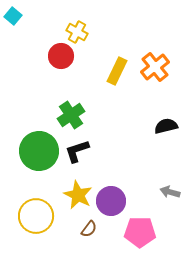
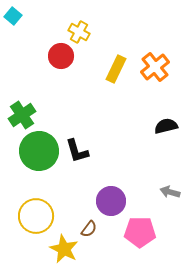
yellow cross: moved 2 px right
yellow rectangle: moved 1 px left, 2 px up
green cross: moved 49 px left
black L-shape: rotated 88 degrees counterclockwise
yellow star: moved 14 px left, 54 px down
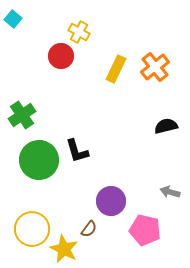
cyan square: moved 3 px down
green circle: moved 9 px down
yellow circle: moved 4 px left, 13 px down
pink pentagon: moved 5 px right, 2 px up; rotated 12 degrees clockwise
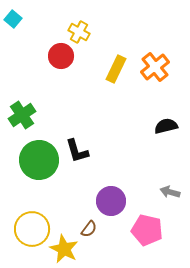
pink pentagon: moved 2 px right
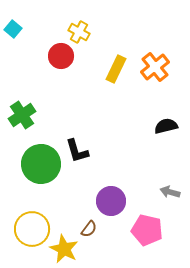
cyan square: moved 10 px down
green circle: moved 2 px right, 4 px down
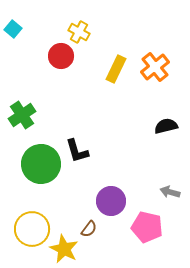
pink pentagon: moved 3 px up
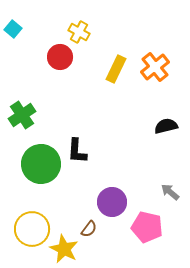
red circle: moved 1 px left, 1 px down
black L-shape: rotated 20 degrees clockwise
gray arrow: rotated 24 degrees clockwise
purple circle: moved 1 px right, 1 px down
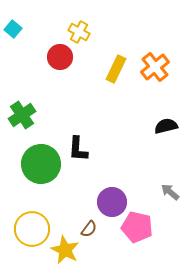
black L-shape: moved 1 px right, 2 px up
pink pentagon: moved 10 px left
yellow star: moved 1 px right, 1 px down
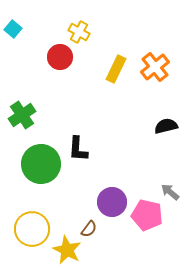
pink pentagon: moved 10 px right, 12 px up
yellow star: moved 2 px right
